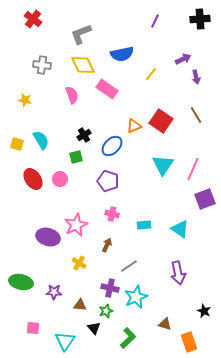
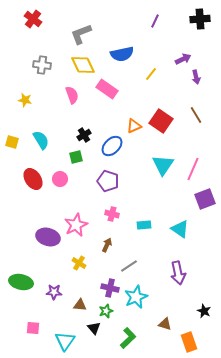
yellow square at (17, 144): moved 5 px left, 2 px up
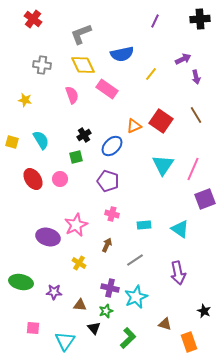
gray line at (129, 266): moved 6 px right, 6 px up
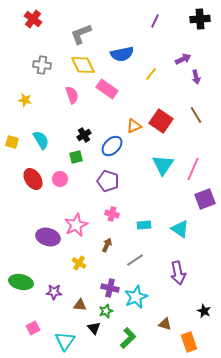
pink square at (33, 328): rotated 32 degrees counterclockwise
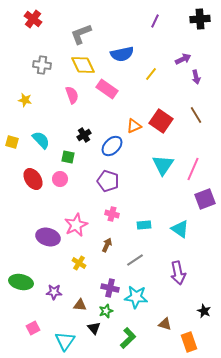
cyan semicircle at (41, 140): rotated 12 degrees counterclockwise
green square at (76, 157): moved 8 px left; rotated 24 degrees clockwise
cyan star at (136, 297): rotated 30 degrees clockwise
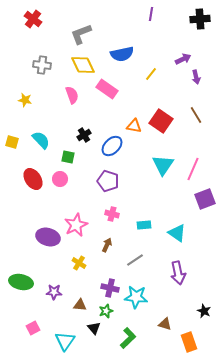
purple line at (155, 21): moved 4 px left, 7 px up; rotated 16 degrees counterclockwise
orange triangle at (134, 126): rotated 35 degrees clockwise
cyan triangle at (180, 229): moved 3 px left, 4 px down
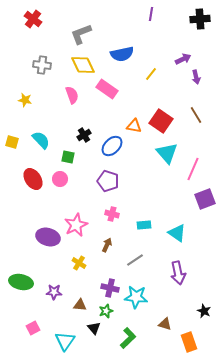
cyan triangle at (163, 165): moved 4 px right, 12 px up; rotated 15 degrees counterclockwise
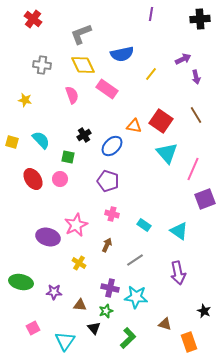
cyan rectangle at (144, 225): rotated 40 degrees clockwise
cyan triangle at (177, 233): moved 2 px right, 2 px up
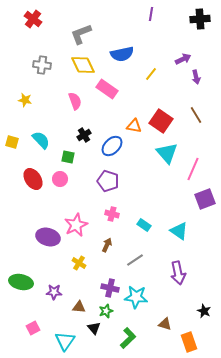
pink semicircle at (72, 95): moved 3 px right, 6 px down
brown triangle at (80, 305): moved 1 px left, 2 px down
